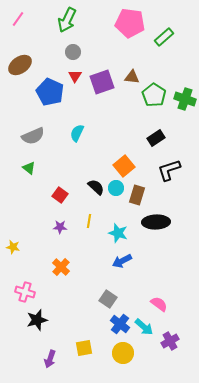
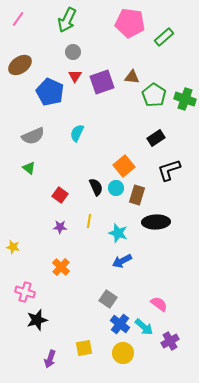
black semicircle: rotated 24 degrees clockwise
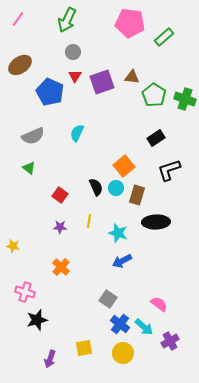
yellow star: moved 1 px up
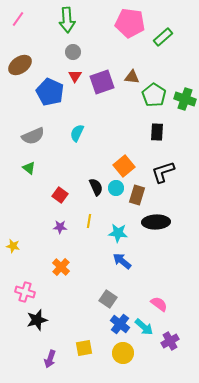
green arrow: rotated 30 degrees counterclockwise
green rectangle: moved 1 px left
black rectangle: moved 1 px right, 6 px up; rotated 54 degrees counterclockwise
black L-shape: moved 6 px left, 2 px down
cyan star: rotated 12 degrees counterclockwise
blue arrow: rotated 66 degrees clockwise
